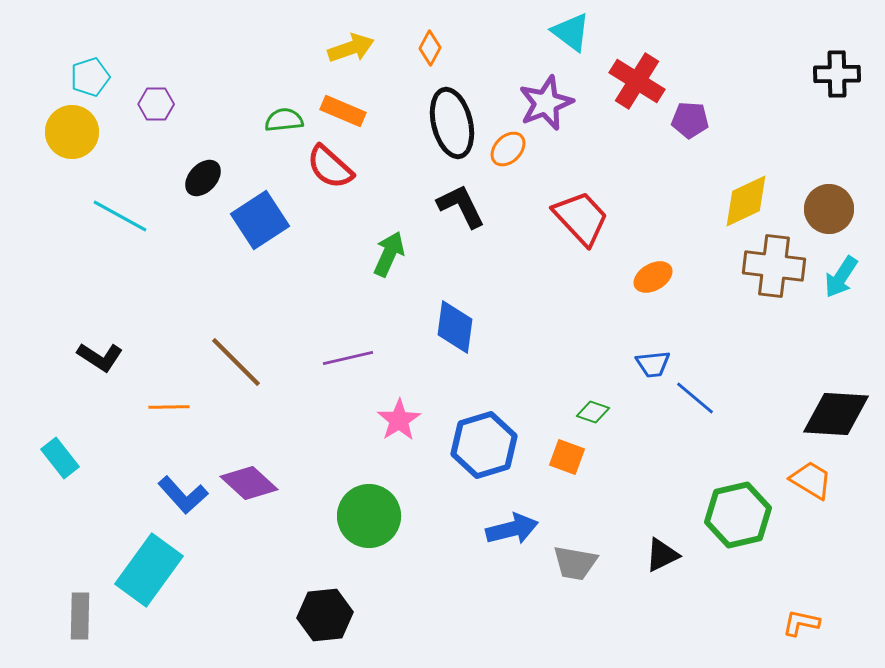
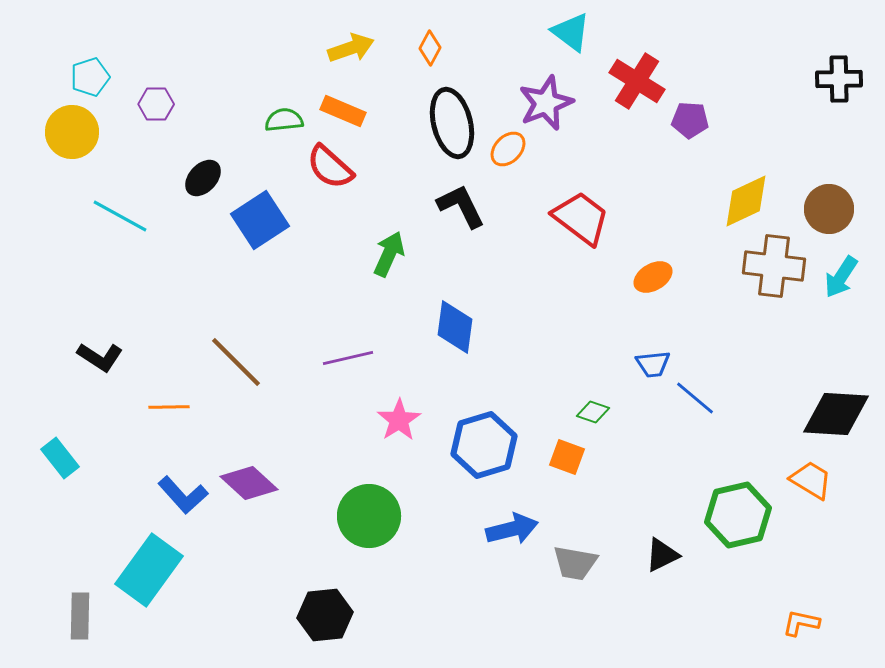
black cross at (837, 74): moved 2 px right, 5 px down
red trapezoid at (581, 218): rotated 10 degrees counterclockwise
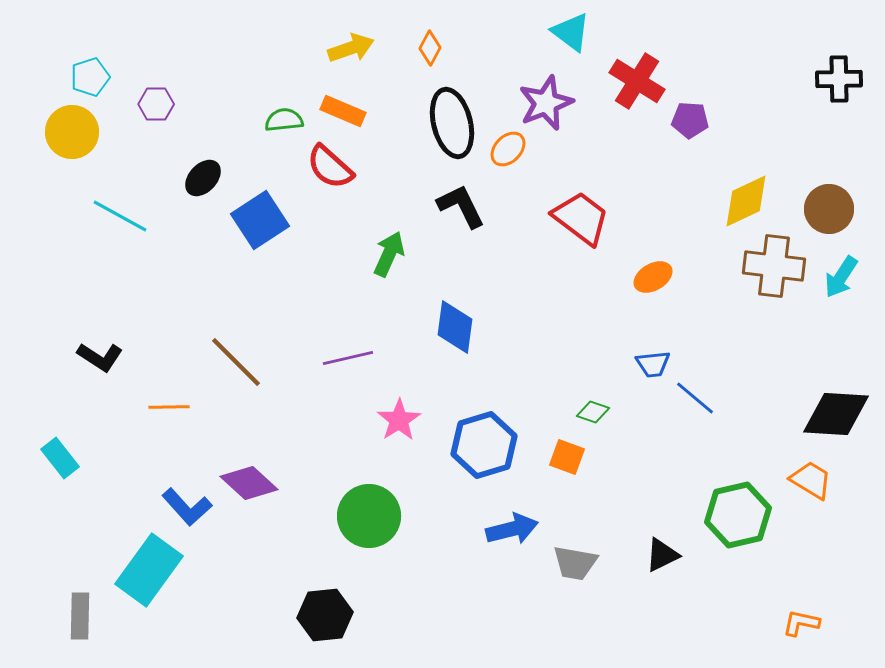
blue L-shape at (183, 495): moved 4 px right, 12 px down
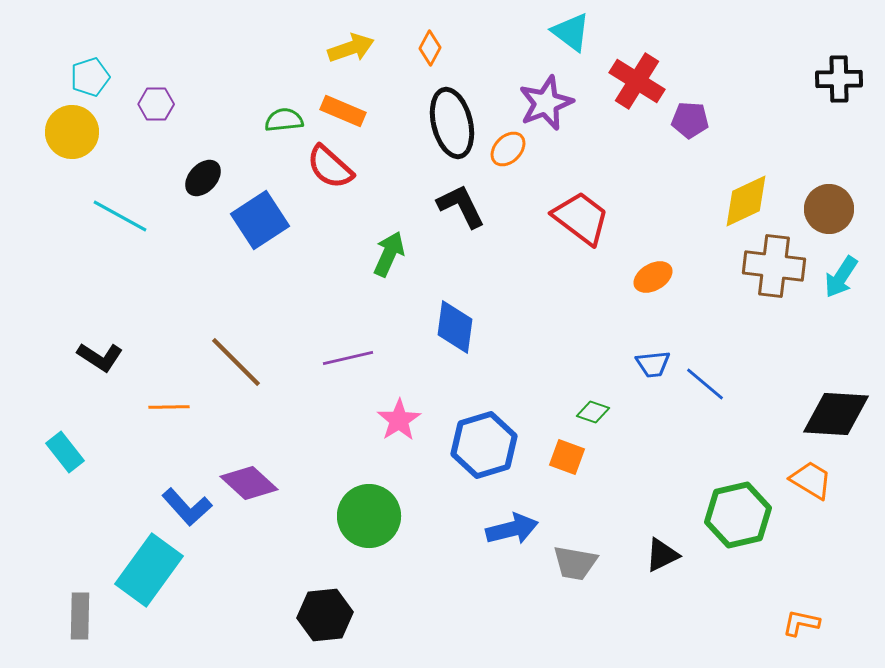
blue line at (695, 398): moved 10 px right, 14 px up
cyan rectangle at (60, 458): moved 5 px right, 6 px up
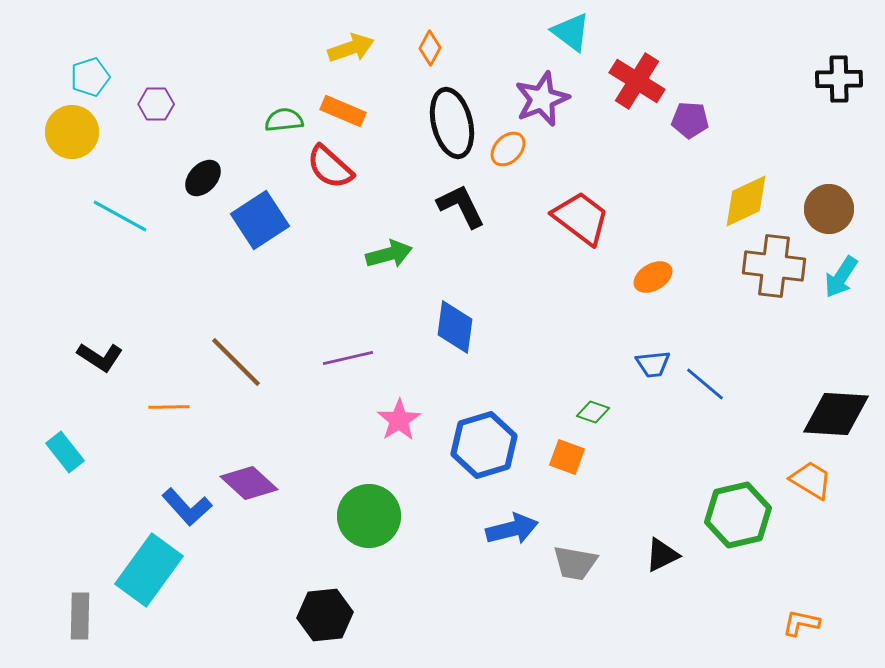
purple star at (546, 103): moved 4 px left, 4 px up
green arrow at (389, 254): rotated 51 degrees clockwise
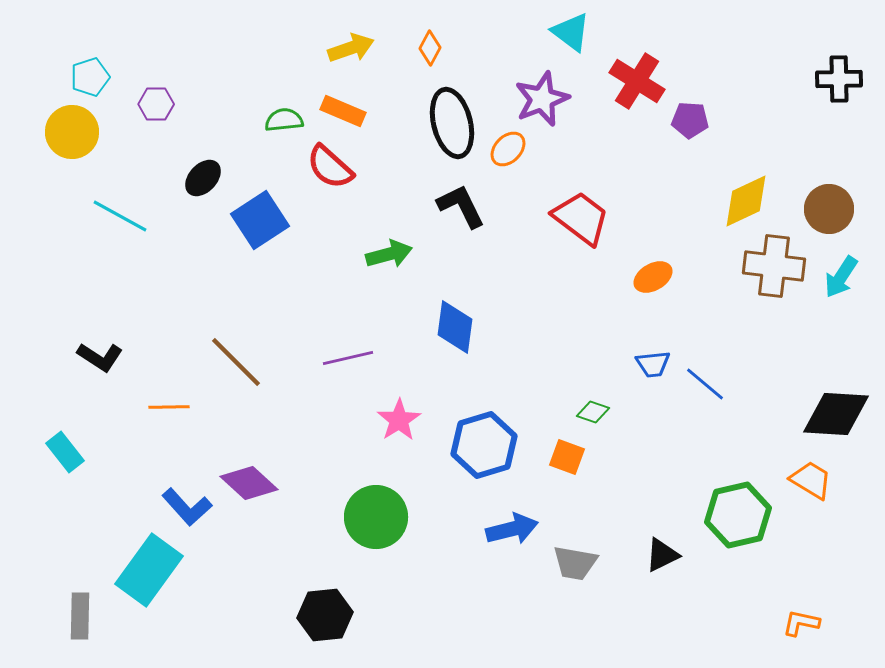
green circle at (369, 516): moved 7 px right, 1 px down
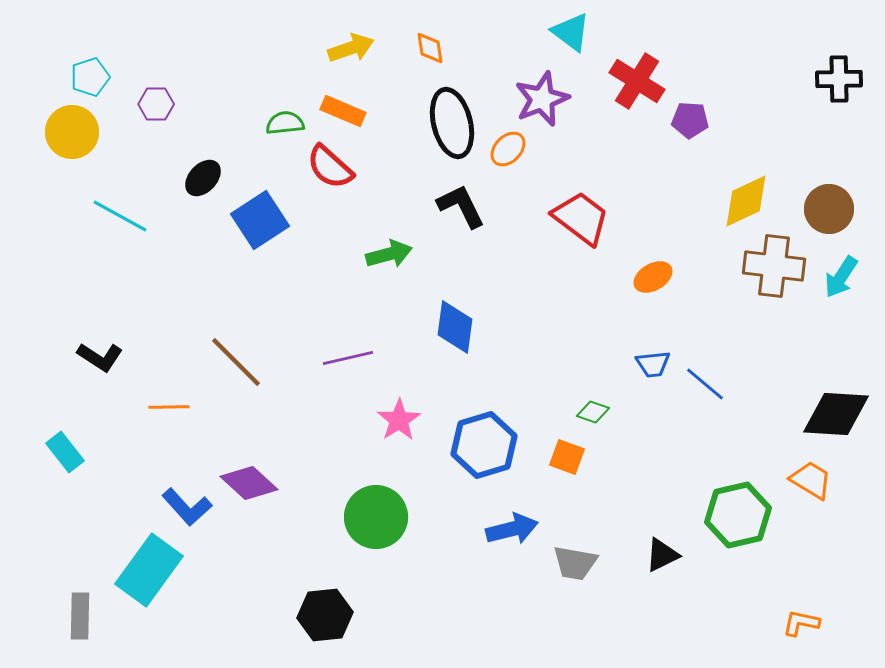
orange diamond at (430, 48): rotated 36 degrees counterclockwise
green semicircle at (284, 120): moved 1 px right, 3 px down
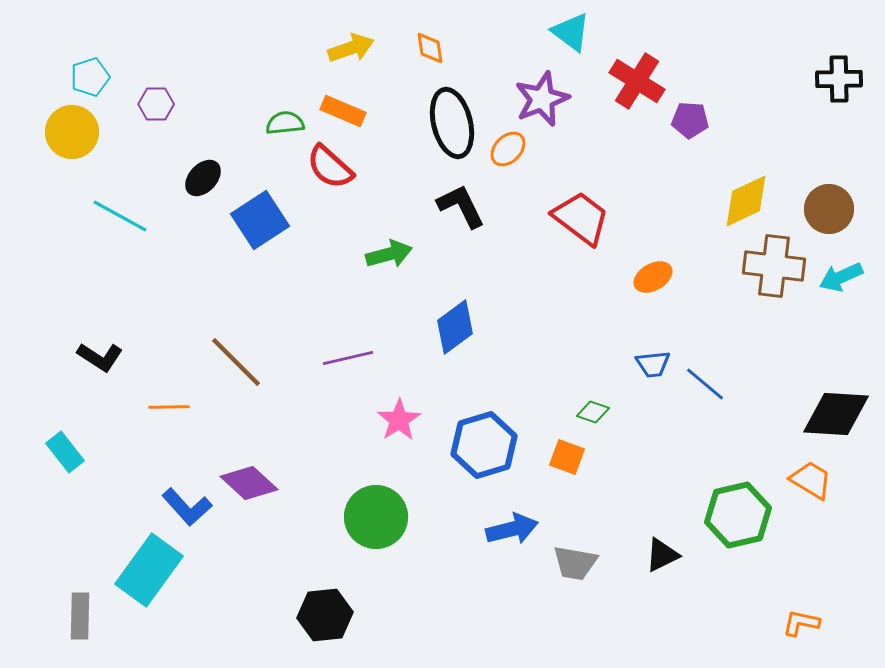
cyan arrow at (841, 277): rotated 33 degrees clockwise
blue diamond at (455, 327): rotated 46 degrees clockwise
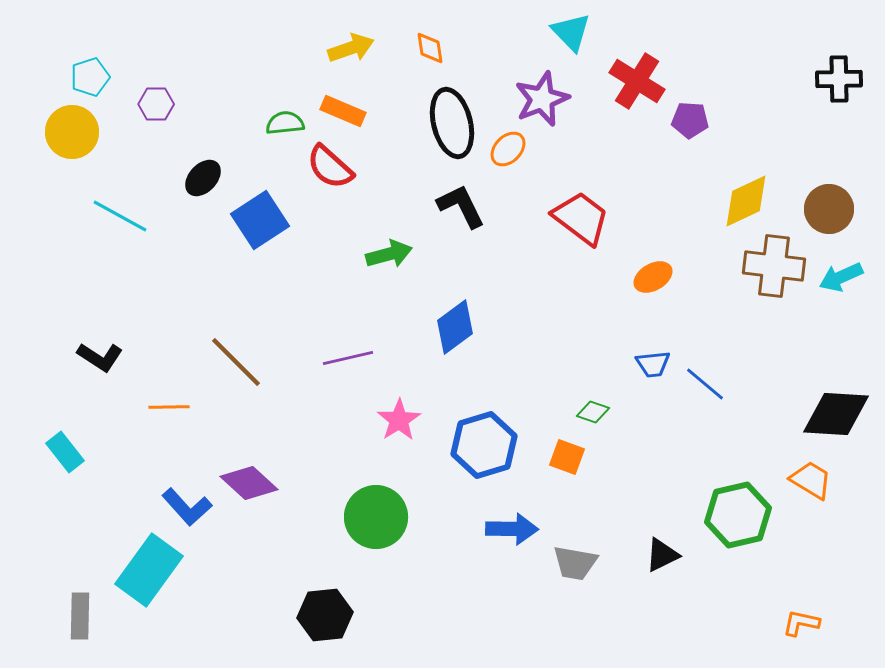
cyan triangle at (571, 32): rotated 9 degrees clockwise
blue arrow at (512, 529): rotated 15 degrees clockwise
